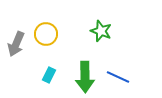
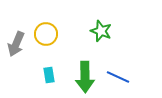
cyan rectangle: rotated 35 degrees counterclockwise
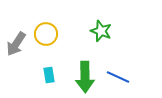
gray arrow: rotated 10 degrees clockwise
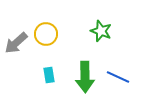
gray arrow: moved 1 px up; rotated 15 degrees clockwise
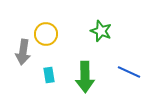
gray arrow: moved 7 px right, 9 px down; rotated 40 degrees counterclockwise
blue line: moved 11 px right, 5 px up
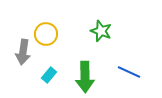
cyan rectangle: rotated 49 degrees clockwise
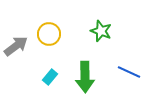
yellow circle: moved 3 px right
gray arrow: moved 7 px left, 6 px up; rotated 135 degrees counterclockwise
cyan rectangle: moved 1 px right, 2 px down
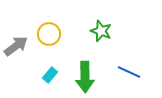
cyan rectangle: moved 2 px up
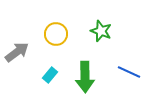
yellow circle: moved 7 px right
gray arrow: moved 1 px right, 6 px down
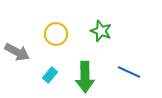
gray arrow: rotated 65 degrees clockwise
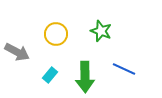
blue line: moved 5 px left, 3 px up
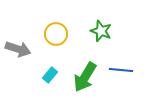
gray arrow: moved 1 px right, 3 px up; rotated 10 degrees counterclockwise
blue line: moved 3 px left, 1 px down; rotated 20 degrees counterclockwise
green arrow: rotated 32 degrees clockwise
